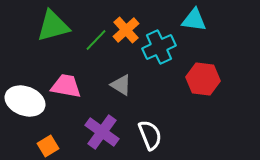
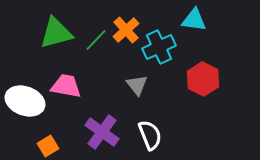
green triangle: moved 3 px right, 7 px down
red hexagon: rotated 20 degrees clockwise
gray triangle: moved 16 px right; rotated 20 degrees clockwise
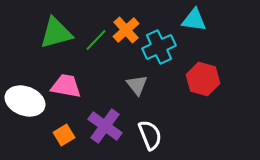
red hexagon: rotated 12 degrees counterclockwise
purple cross: moved 3 px right, 6 px up
orange square: moved 16 px right, 11 px up
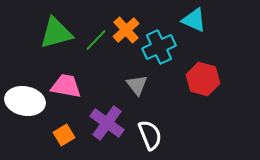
cyan triangle: rotated 16 degrees clockwise
white ellipse: rotated 9 degrees counterclockwise
purple cross: moved 2 px right, 3 px up
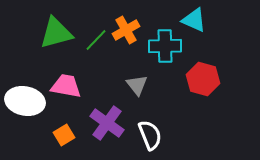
orange cross: rotated 12 degrees clockwise
cyan cross: moved 6 px right, 1 px up; rotated 24 degrees clockwise
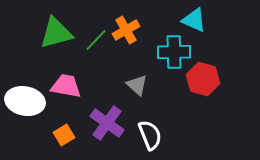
cyan cross: moved 9 px right, 6 px down
gray triangle: rotated 10 degrees counterclockwise
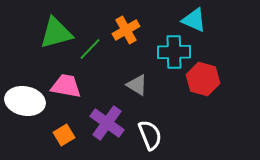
green line: moved 6 px left, 9 px down
gray triangle: rotated 10 degrees counterclockwise
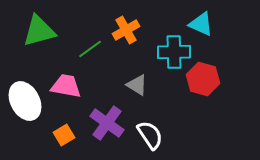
cyan triangle: moved 7 px right, 4 px down
green triangle: moved 17 px left, 2 px up
green line: rotated 10 degrees clockwise
white ellipse: rotated 51 degrees clockwise
white semicircle: rotated 12 degrees counterclockwise
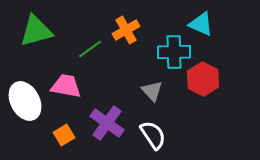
green triangle: moved 3 px left
red hexagon: rotated 12 degrees clockwise
gray triangle: moved 15 px right, 6 px down; rotated 15 degrees clockwise
white semicircle: moved 3 px right
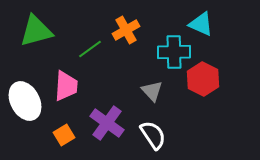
pink trapezoid: rotated 84 degrees clockwise
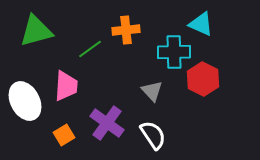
orange cross: rotated 24 degrees clockwise
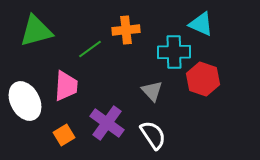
red hexagon: rotated 8 degrees counterclockwise
